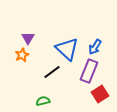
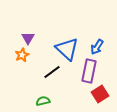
blue arrow: moved 2 px right
purple rectangle: rotated 10 degrees counterclockwise
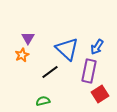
black line: moved 2 px left
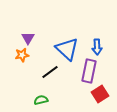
blue arrow: rotated 35 degrees counterclockwise
orange star: rotated 16 degrees clockwise
green semicircle: moved 2 px left, 1 px up
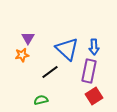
blue arrow: moved 3 px left
red square: moved 6 px left, 2 px down
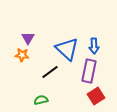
blue arrow: moved 1 px up
orange star: rotated 16 degrees clockwise
red square: moved 2 px right
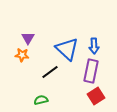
purple rectangle: moved 2 px right
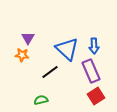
purple rectangle: rotated 35 degrees counterclockwise
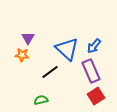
blue arrow: rotated 42 degrees clockwise
